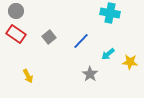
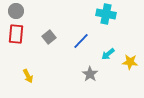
cyan cross: moved 4 px left, 1 px down
red rectangle: rotated 60 degrees clockwise
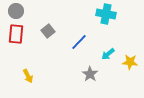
gray square: moved 1 px left, 6 px up
blue line: moved 2 px left, 1 px down
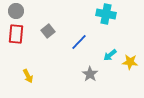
cyan arrow: moved 2 px right, 1 px down
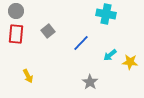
blue line: moved 2 px right, 1 px down
gray star: moved 8 px down
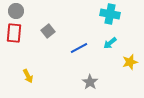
cyan cross: moved 4 px right
red rectangle: moved 2 px left, 1 px up
blue line: moved 2 px left, 5 px down; rotated 18 degrees clockwise
cyan arrow: moved 12 px up
yellow star: rotated 21 degrees counterclockwise
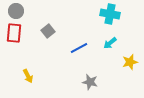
gray star: rotated 21 degrees counterclockwise
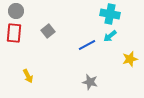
cyan arrow: moved 7 px up
blue line: moved 8 px right, 3 px up
yellow star: moved 3 px up
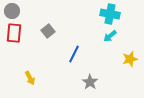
gray circle: moved 4 px left
blue line: moved 13 px left, 9 px down; rotated 36 degrees counterclockwise
yellow arrow: moved 2 px right, 2 px down
gray star: rotated 21 degrees clockwise
